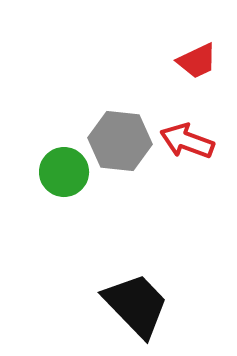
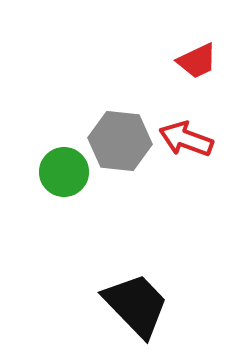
red arrow: moved 1 px left, 2 px up
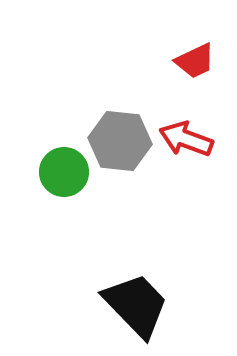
red trapezoid: moved 2 px left
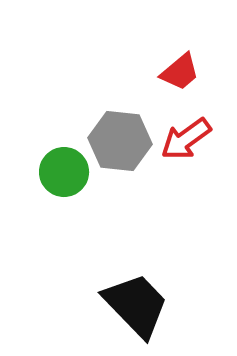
red trapezoid: moved 15 px left, 11 px down; rotated 15 degrees counterclockwise
red arrow: rotated 56 degrees counterclockwise
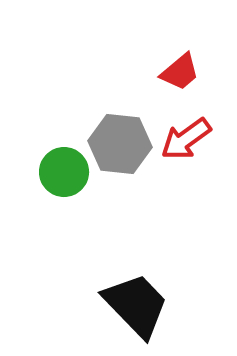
gray hexagon: moved 3 px down
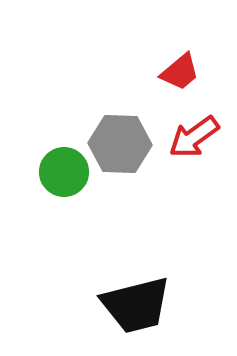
red arrow: moved 8 px right, 2 px up
gray hexagon: rotated 4 degrees counterclockwise
black trapezoid: rotated 120 degrees clockwise
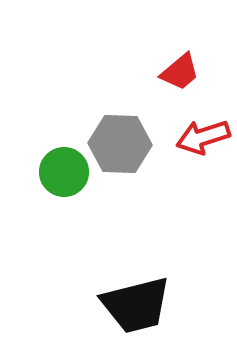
red arrow: moved 9 px right; rotated 18 degrees clockwise
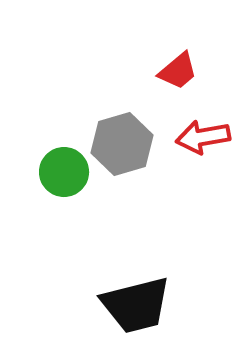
red trapezoid: moved 2 px left, 1 px up
red arrow: rotated 8 degrees clockwise
gray hexagon: moved 2 px right; rotated 18 degrees counterclockwise
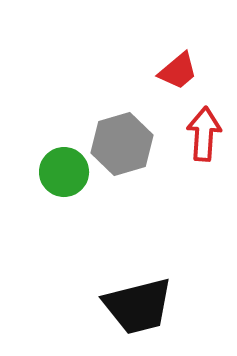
red arrow: moved 1 px right, 3 px up; rotated 104 degrees clockwise
black trapezoid: moved 2 px right, 1 px down
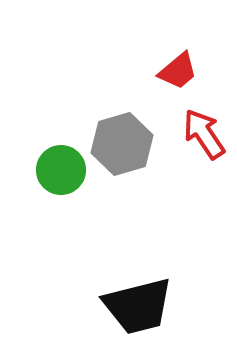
red arrow: rotated 38 degrees counterclockwise
green circle: moved 3 px left, 2 px up
